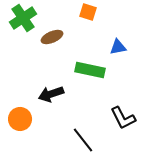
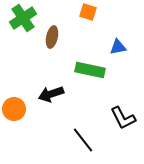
brown ellipse: rotated 55 degrees counterclockwise
orange circle: moved 6 px left, 10 px up
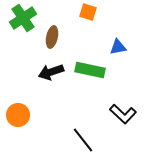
black arrow: moved 22 px up
orange circle: moved 4 px right, 6 px down
black L-shape: moved 4 px up; rotated 20 degrees counterclockwise
